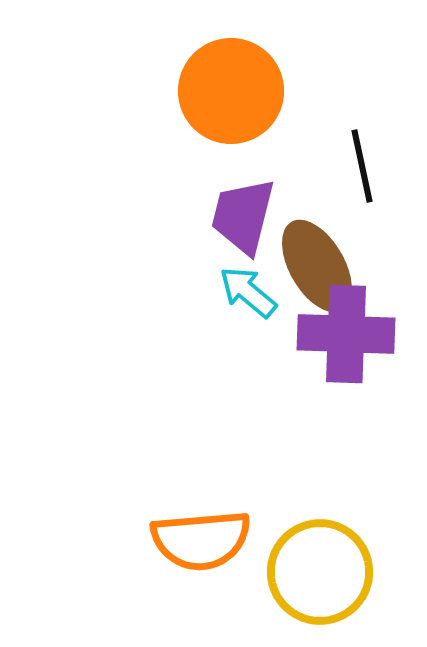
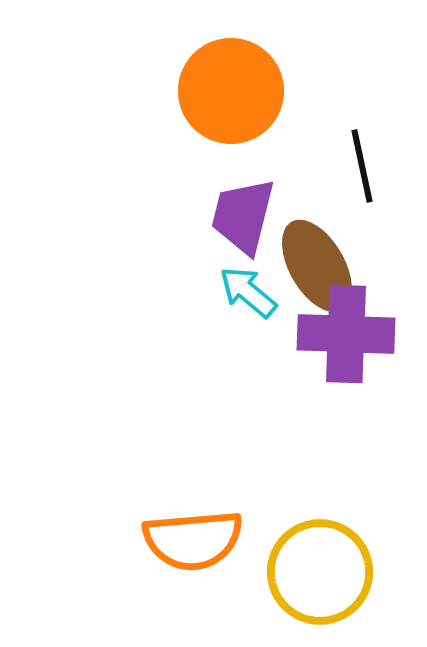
orange semicircle: moved 8 px left
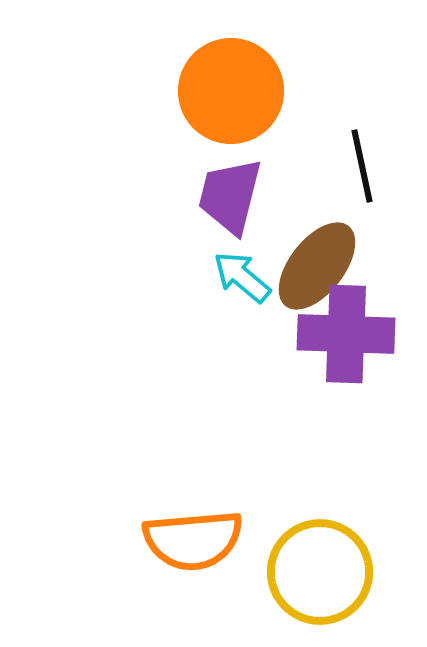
purple trapezoid: moved 13 px left, 20 px up
brown ellipse: rotated 68 degrees clockwise
cyan arrow: moved 6 px left, 15 px up
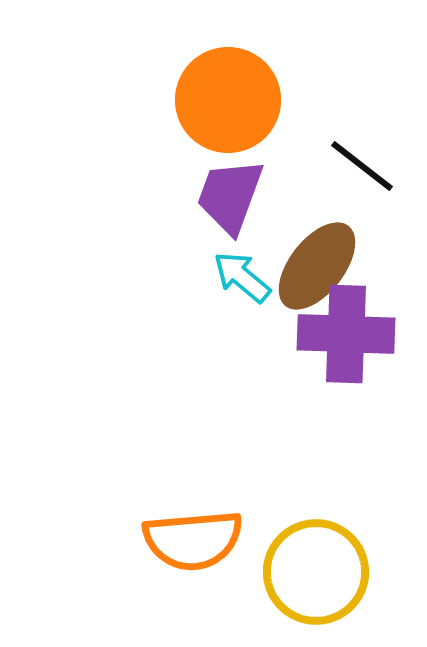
orange circle: moved 3 px left, 9 px down
black line: rotated 40 degrees counterclockwise
purple trapezoid: rotated 6 degrees clockwise
yellow circle: moved 4 px left
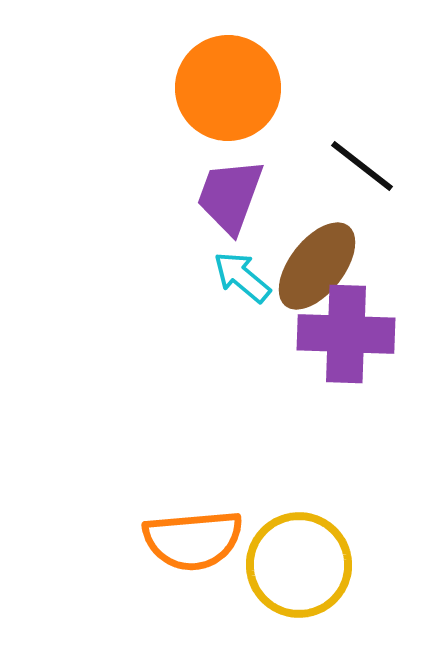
orange circle: moved 12 px up
yellow circle: moved 17 px left, 7 px up
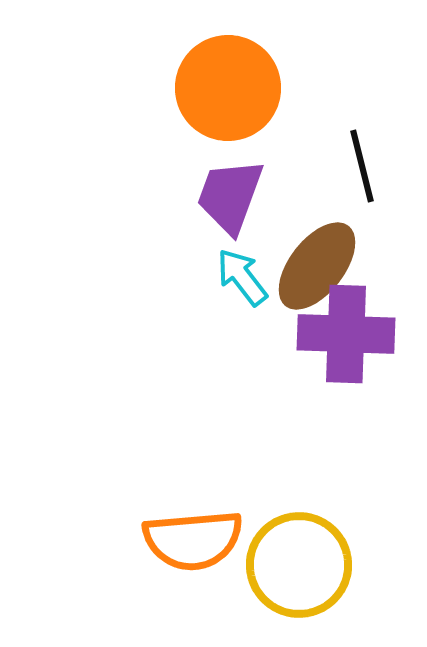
black line: rotated 38 degrees clockwise
cyan arrow: rotated 12 degrees clockwise
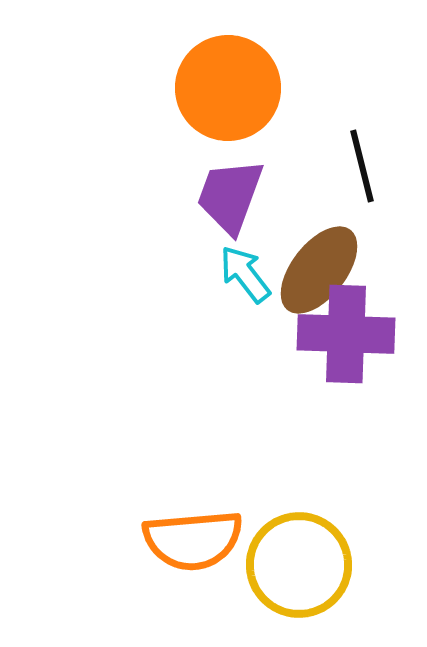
brown ellipse: moved 2 px right, 4 px down
cyan arrow: moved 3 px right, 3 px up
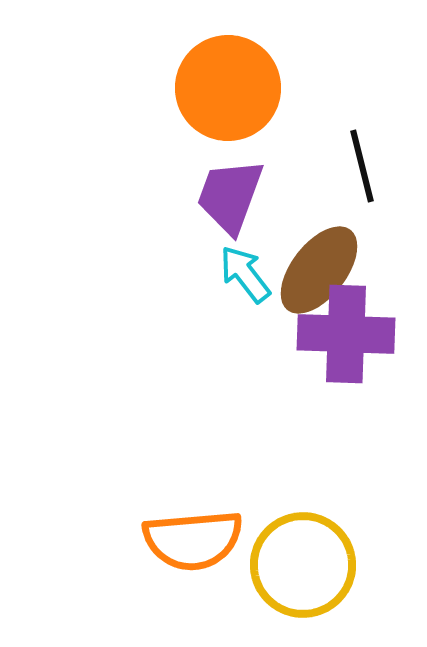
yellow circle: moved 4 px right
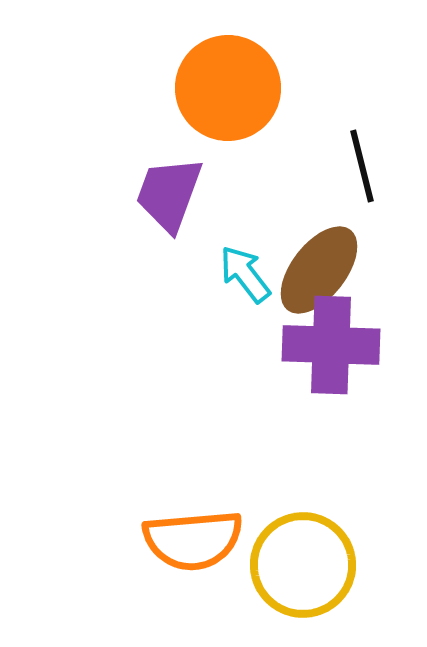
purple trapezoid: moved 61 px left, 2 px up
purple cross: moved 15 px left, 11 px down
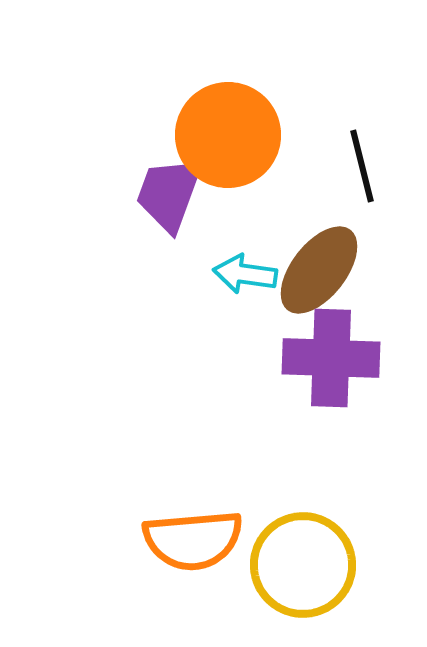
orange circle: moved 47 px down
cyan arrow: rotated 44 degrees counterclockwise
purple cross: moved 13 px down
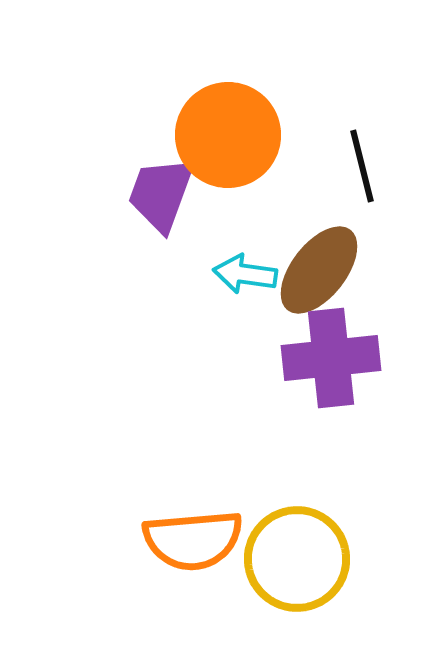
purple trapezoid: moved 8 px left
purple cross: rotated 8 degrees counterclockwise
yellow circle: moved 6 px left, 6 px up
